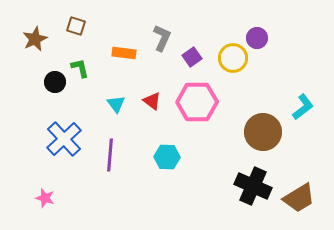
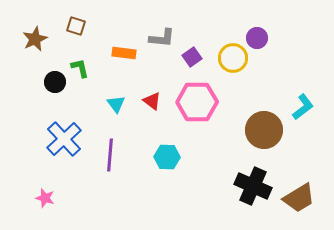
gray L-shape: rotated 72 degrees clockwise
brown circle: moved 1 px right, 2 px up
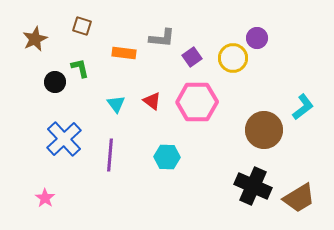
brown square: moved 6 px right
pink star: rotated 18 degrees clockwise
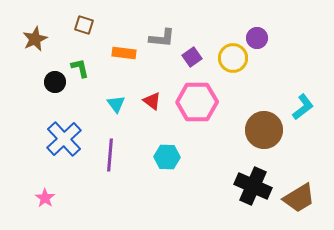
brown square: moved 2 px right, 1 px up
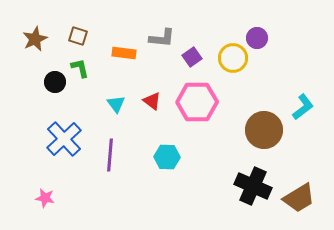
brown square: moved 6 px left, 11 px down
pink star: rotated 24 degrees counterclockwise
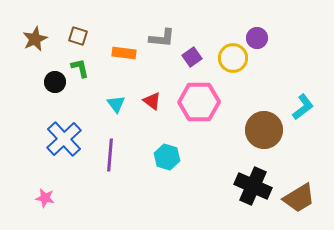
pink hexagon: moved 2 px right
cyan hexagon: rotated 15 degrees clockwise
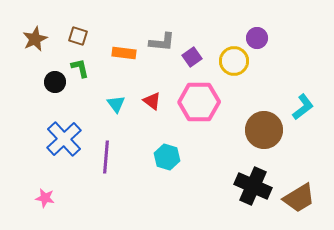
gray L-shape: moved 4 px down
yellow circle: moved 1 px right, 3 px down
purple line: moved 4 px left, 2 px down
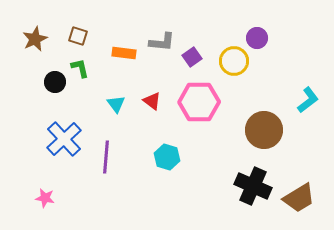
cyan L-shape: moved 5 px right, 7 px up
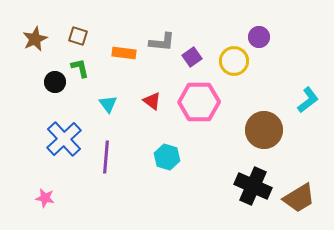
purple circle: moved 2 px right, 1 px up
cyan triangle: moved 8 px left
